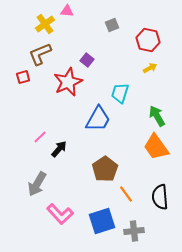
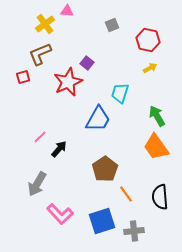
purple square: moved 3 px down
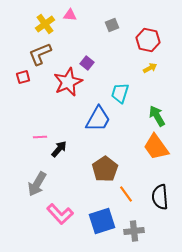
pink triangle: moved 3 px right, 4 px down
pink line: rotated 40 degrees clockwise
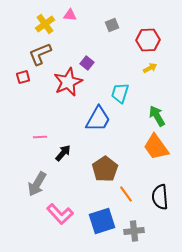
red hexagon: rotated 15 degrees counterclockwise
black arrow: moved 4 px right, 4 px down
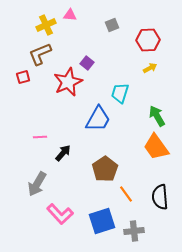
yellow cross: moved 1 px right, 1 px down; rotated 12 degrees clockwise
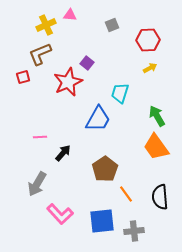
blue square: rotated 12 degrees clockwise
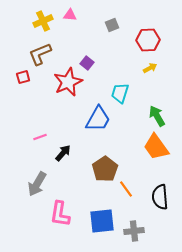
yellow cross: moved 3 px left, 4 px up
pink line: rotated 16 degrees counterclockwise
orange line: moved 5 px up
pink L-shape: rotated 52 degrees clockwise
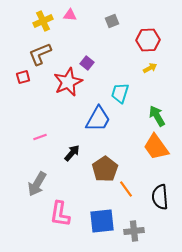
gray square: moved 4 px up
black arrow: moved 9 px right
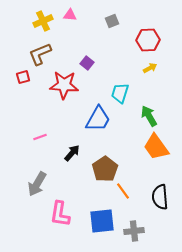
red star: moved 4 px left, 3 px down; rotated 28 degrees clockwise
green arrow: moved 8 px left
orange line: moved 3 px left, 2 px down
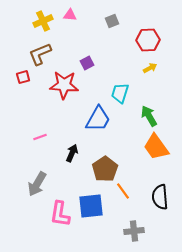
purple square: rotated 24 degrees clockwise
black arrow: rotated 18 degrees counterclockwise
blue square: moved 11 px left, 15 px up
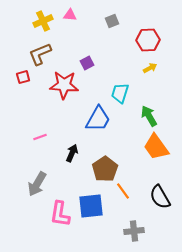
black semicircle: rotated 25 degrees counterclockwise
